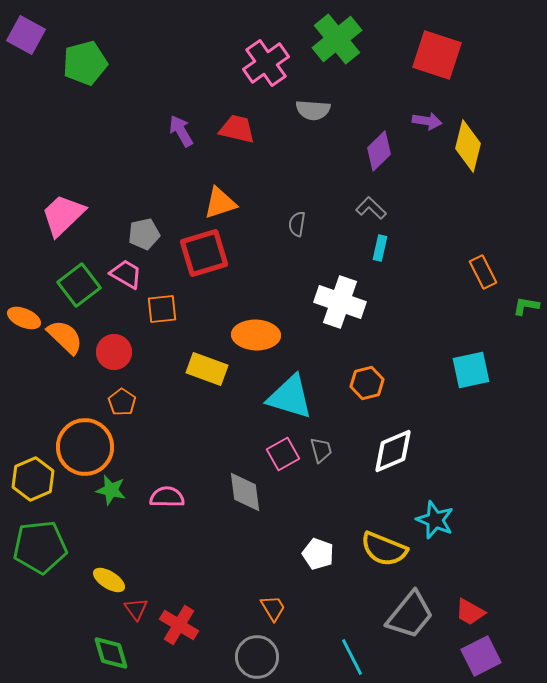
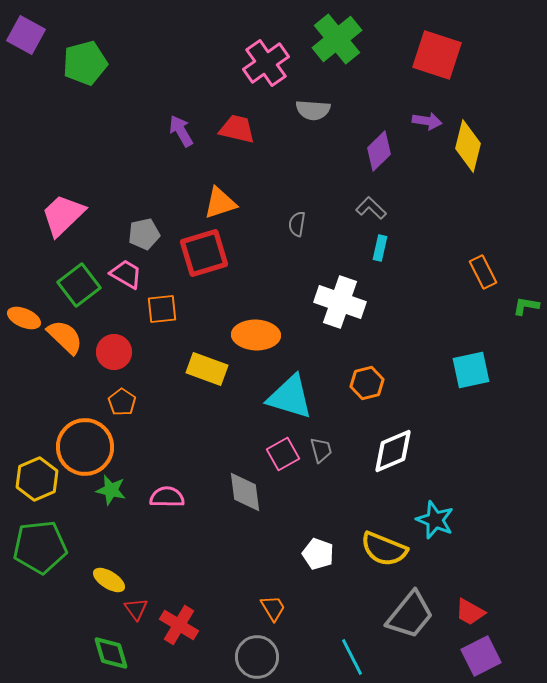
yellow hexagon at (33, 479): moved 4 px right
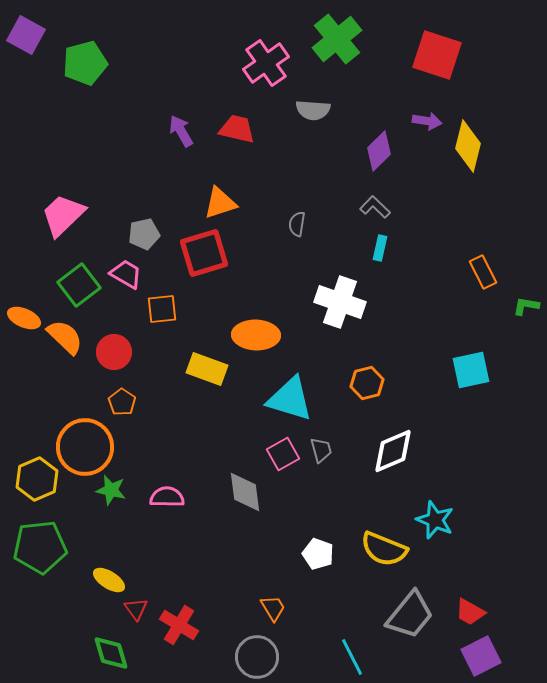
gray L-shape at (371, 208): moved 4 px right, 1 px up
cyan triangle at (290, 397): moved 2 px down
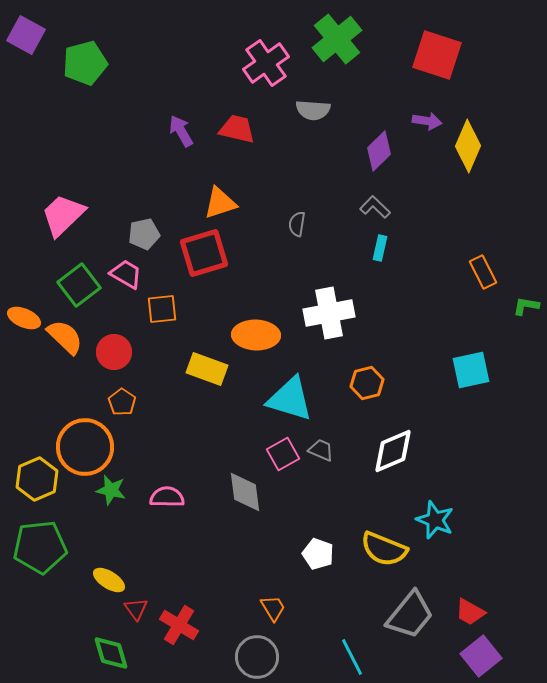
yellow diamond at (468, 146): rotated 9 degrees clockwise
white cross at (340, 302): moved 11 px left, 11 px down; rotated 30 degrees counterclockwise
gray trapezoid at (321, 450): rotated 52 degrees counterclockwise
purple square at (481, 656): rotated 12 degrees counterclockwise
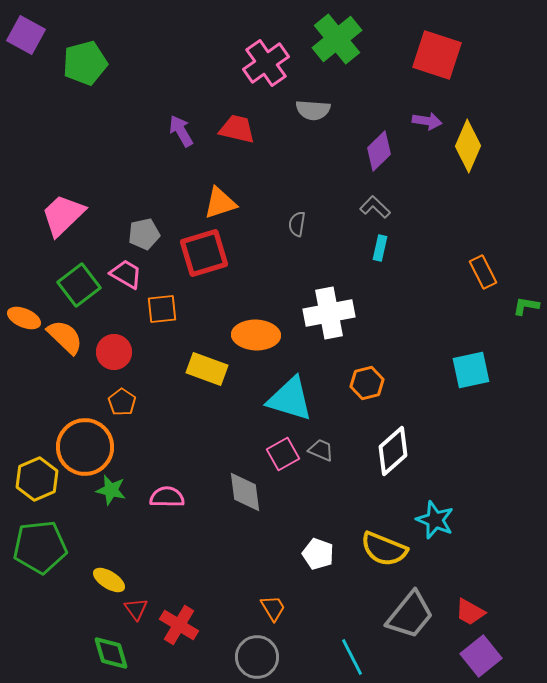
white diamond at (393, 451): rotated 18 degrees counterclockwise
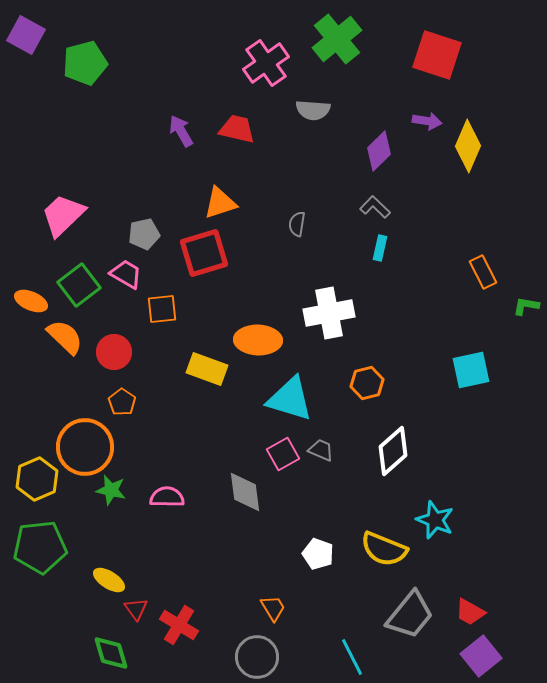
orange ellipse at (24, 318): moved 7 px right, 17 px up
orange ellipse at (256, 335): moved 2 px right, 5 px down
